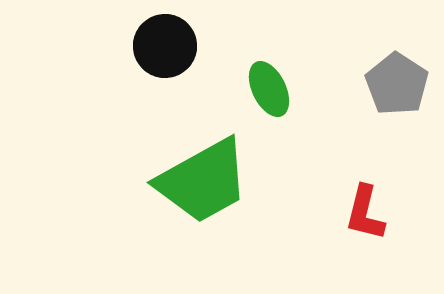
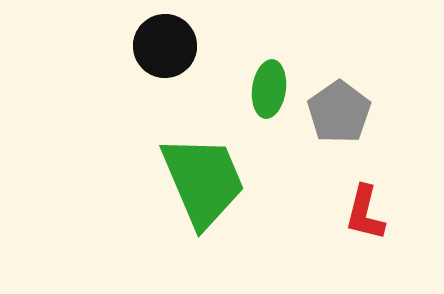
gray pentagon: moved 58 px left, 28 px down; rotated 4 degrees clockwise
green ellipse: rotated 34 degrees clockwise
green trapezoid: rotated 84 degrees counterclockwise
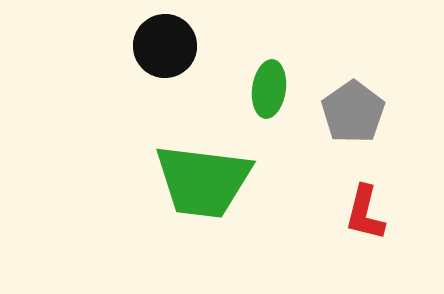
gray pentagon: moved 14 px right
green trapezoid: rotated 120 degrees clockwise
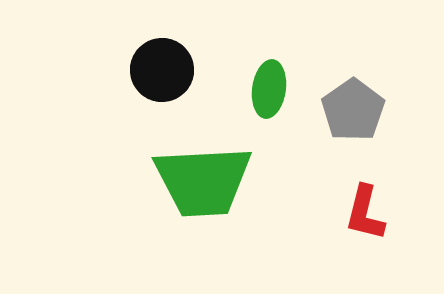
black circle: moved 3 px left, 24 px down
gray pentagon: moved 2 px up
green trapezoid: rotated 10 degrees counterclockwise
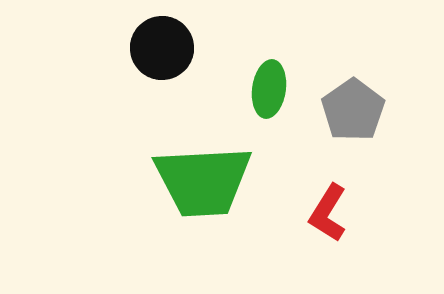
black circle: moved 22 px up
red L-shape: moved 37 px left; rotated 18 degrees clockwise
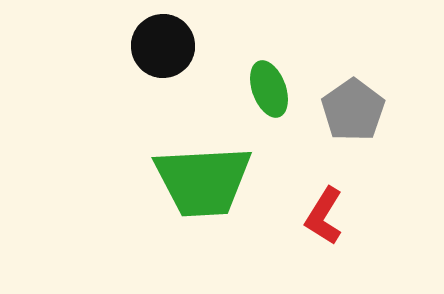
black circle: moved 1 px right, 2 px up
green ellipse: rotated 28 degrees counterclockwise
red L-shape: moved 4 px left, 3 px down
